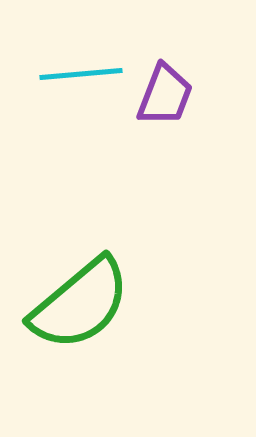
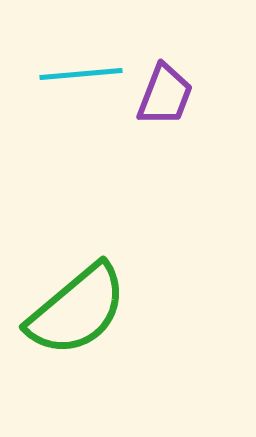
green semicircle: moved 3 px left, 6 px down
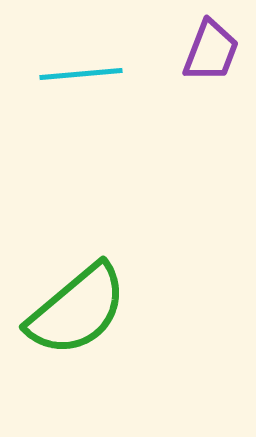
purple trapezoid: moved 46 px right, 44 px up
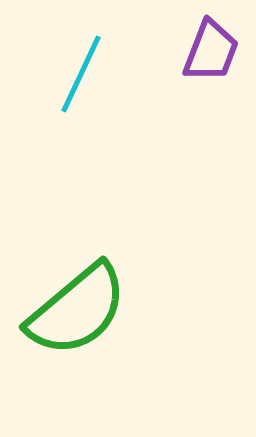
cyan line: rotated 60 degrees counterclockwise
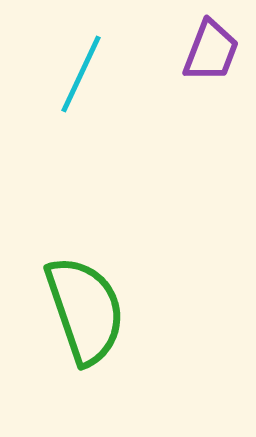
green semicircle: moved 8 px right; rotated 69 degrees counterclockwise
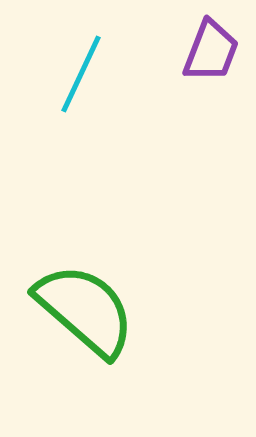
green semicircle: rotated 30 degrees counterclockwise
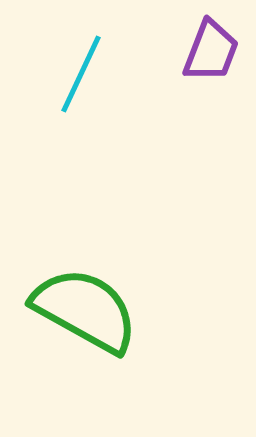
green semicircle: rotated 12 degrees counterclockwise
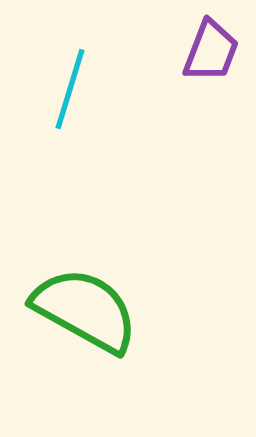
cyan line: moved 11 px left, 15 px down; rotated 8 degrees counterclockwise
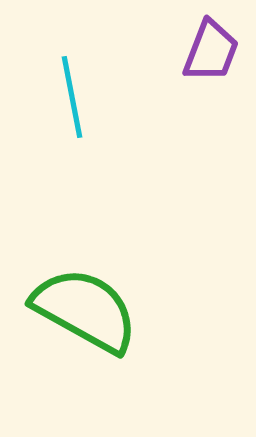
cyan line: moved 2 px right, 8 px down; rotated 28 degrees counterclockwise
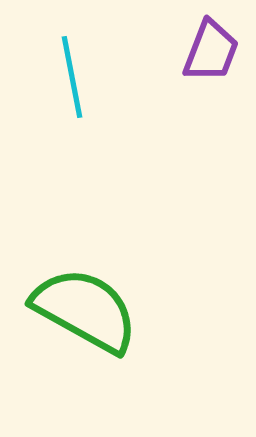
cyan line: moved 20 px up
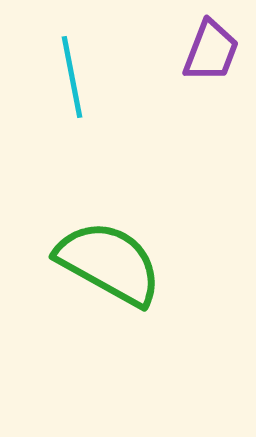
green semicircle: moved 24 px right, 47 px up
